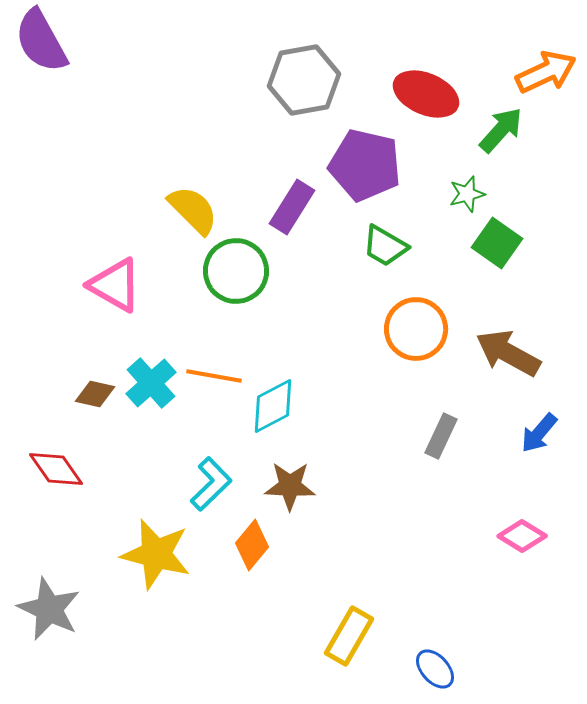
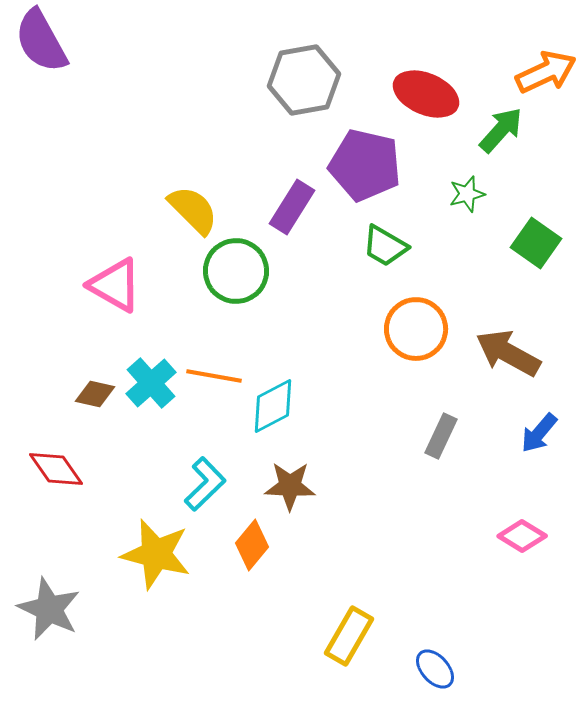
green square: moved 39 px right
cyan L-shape: moved 6 px left
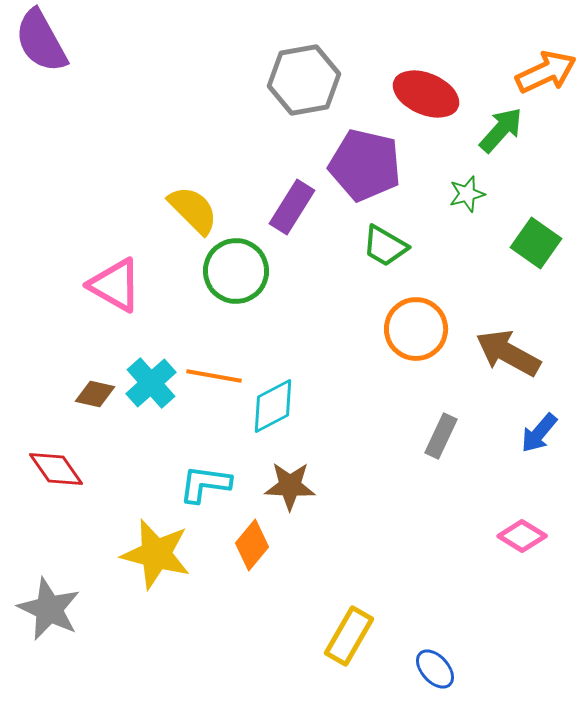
cyan L-shape: rotated 128 degrees counterclockwise
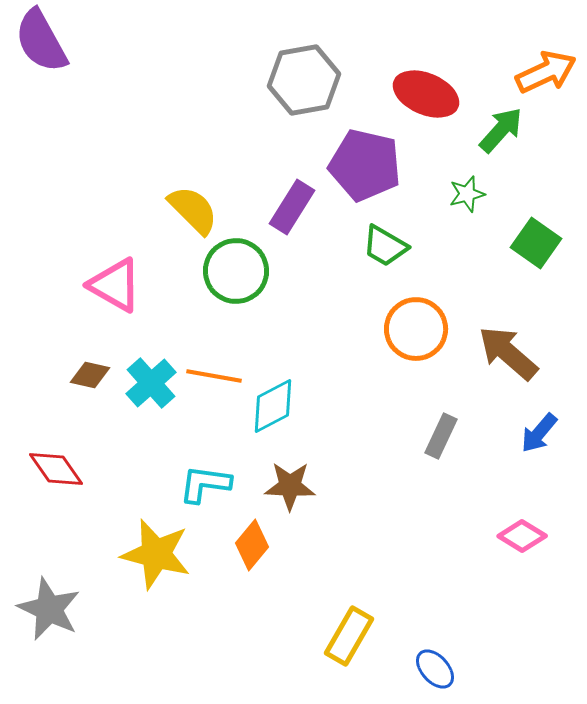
brown arrow: rotated 12 degrees clockwise
brown diamond: moved 5 px left, 19 px up
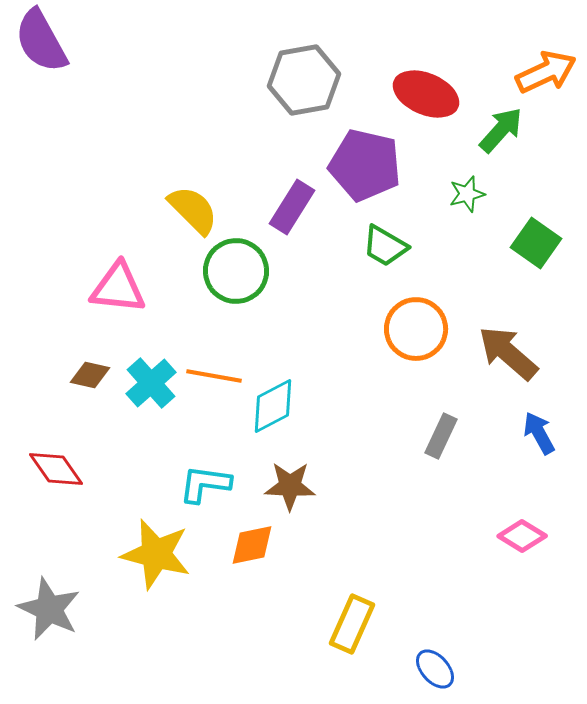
pink triangle: moved 3 px right, 3 px down; rotated 24 degrees counterclockwise
blue arrow: rotated 111 degrees clockwise
orange diamond: rotated 39 degrees clockwise
yellow rectangle: moved 3 px right, 12 px up; rotated 6 degrees counterclockwise
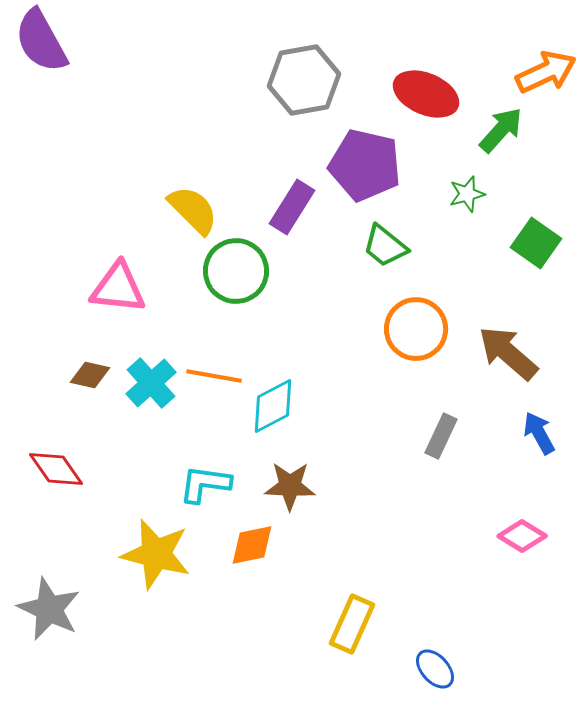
green trapezoid: rotated 9 degrees clockwise
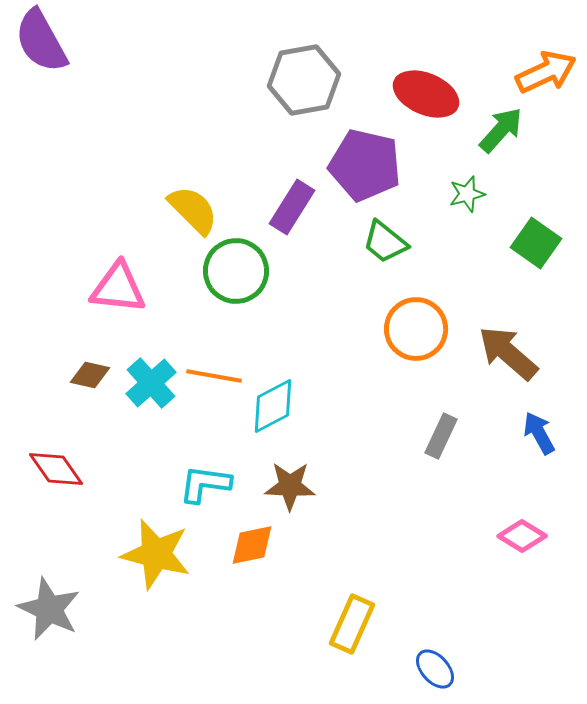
green trapezoid: moved 4 px up
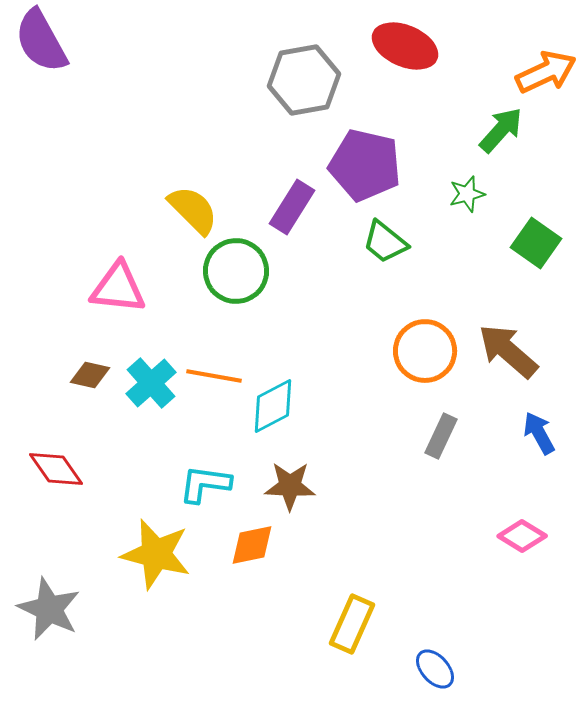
red ellipse: moved 21 px left, 48 px up
orange circle: moved 9 px right, 22 px down
brown arrow: moved 2 px up
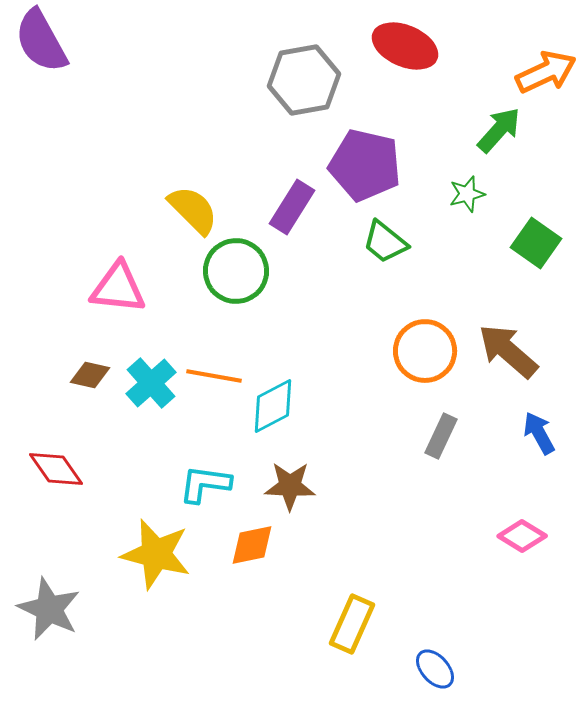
green arrow: moved 2 px left
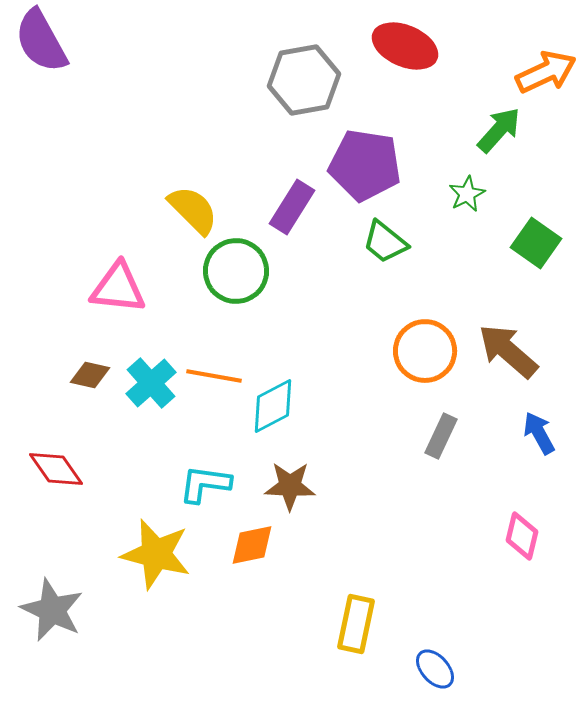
purple pentagon: rotated 4 degrees counterclockwise
green star: rotated 12 degrees counterclockwise
pink diamond: rotated 72 degrees clockwise
gray star: moved 3 px right, 1 px down
yellow rectangle: moved 4 px right; rotated 12 degrees counterclockwise
